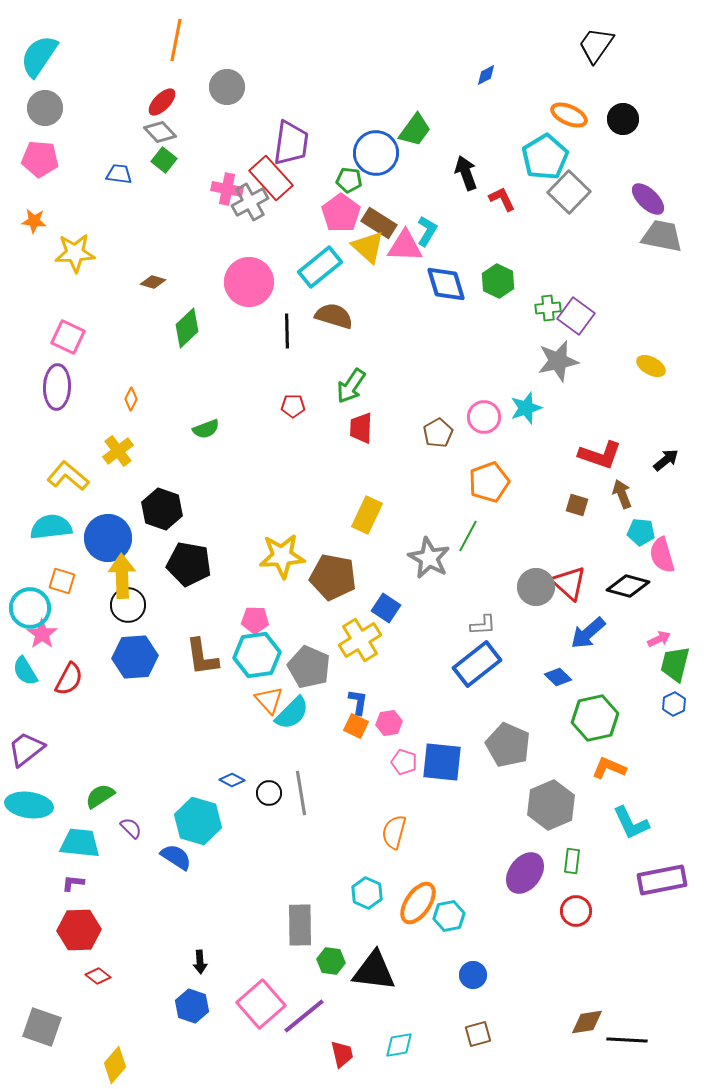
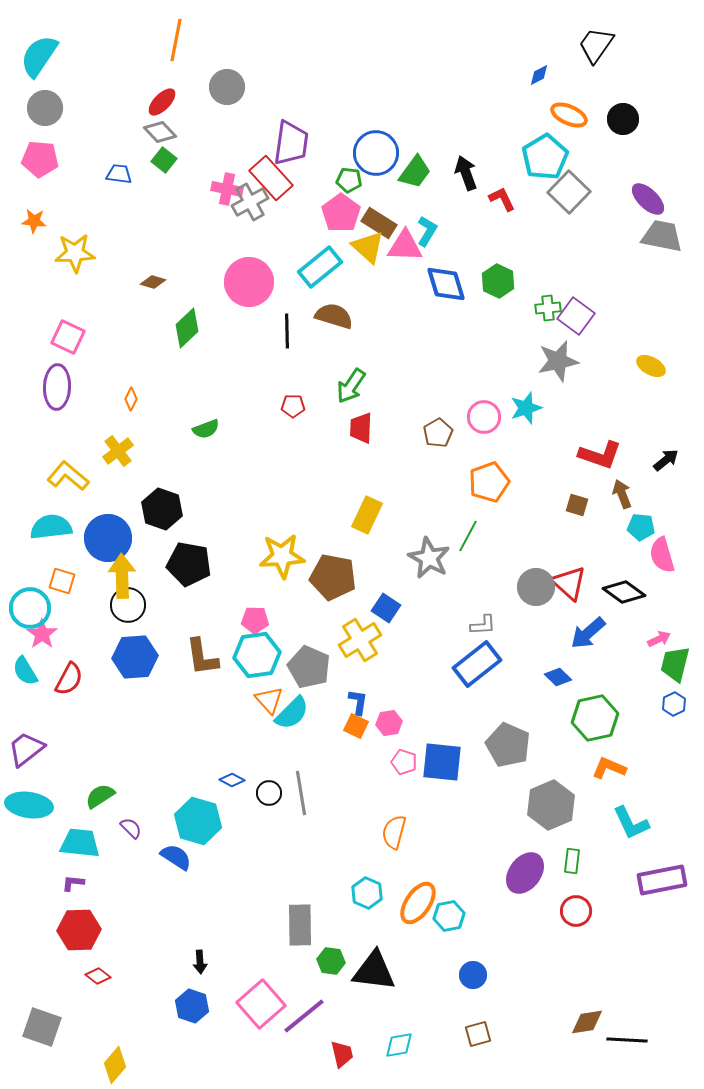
blue diamond at (486, 75): moved 53 px right
green trapezoid at (415, 130): moved 42 px down
cyan pentagon at (641, 532): moved 5 px up
black diamond at (628, 586): moved 4 px left, 6 px down; rotated 21 degrees clockwise
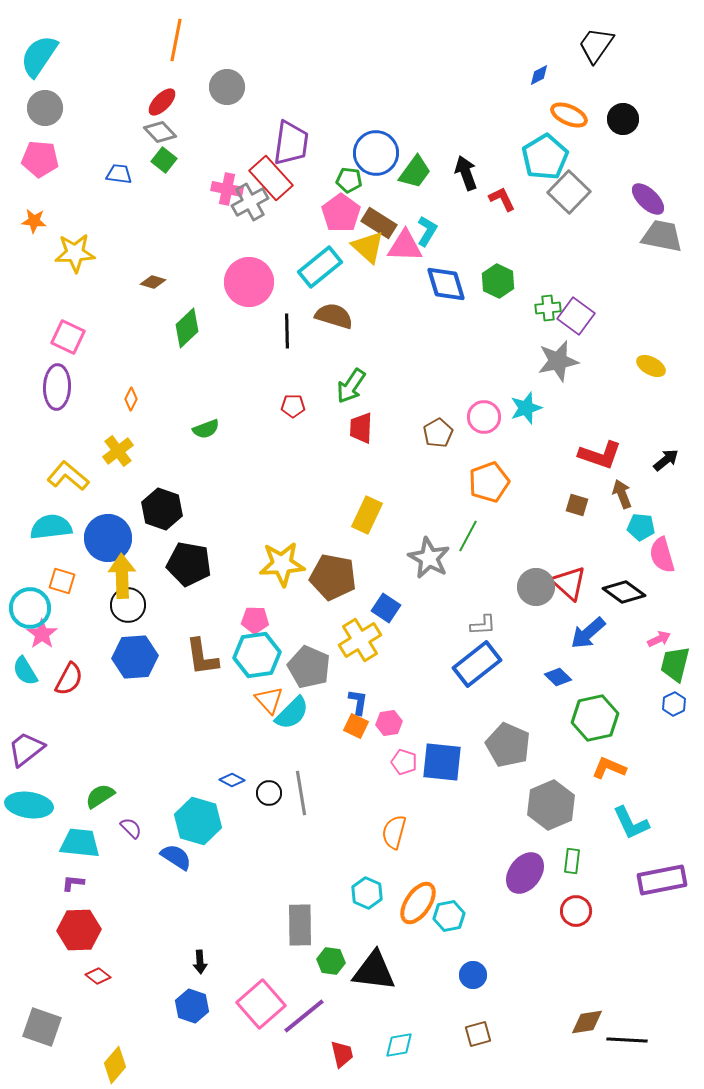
yellow star at (282, 556): moved 8 px down
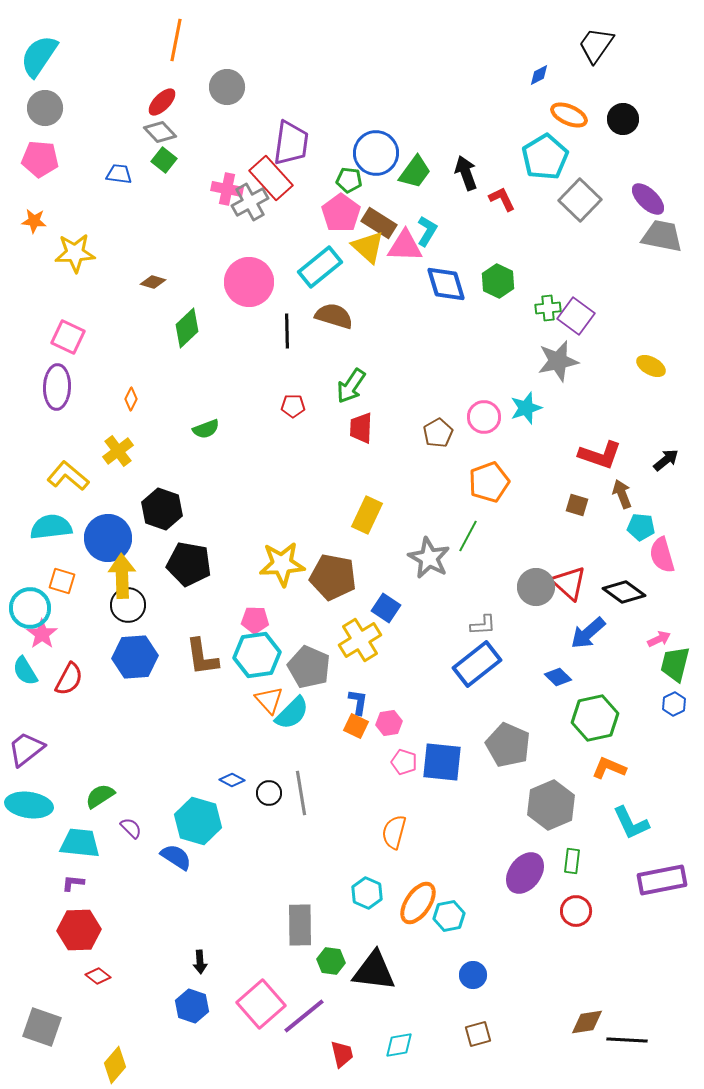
gray square at (569, 192): moved 11 px right, 8 px down
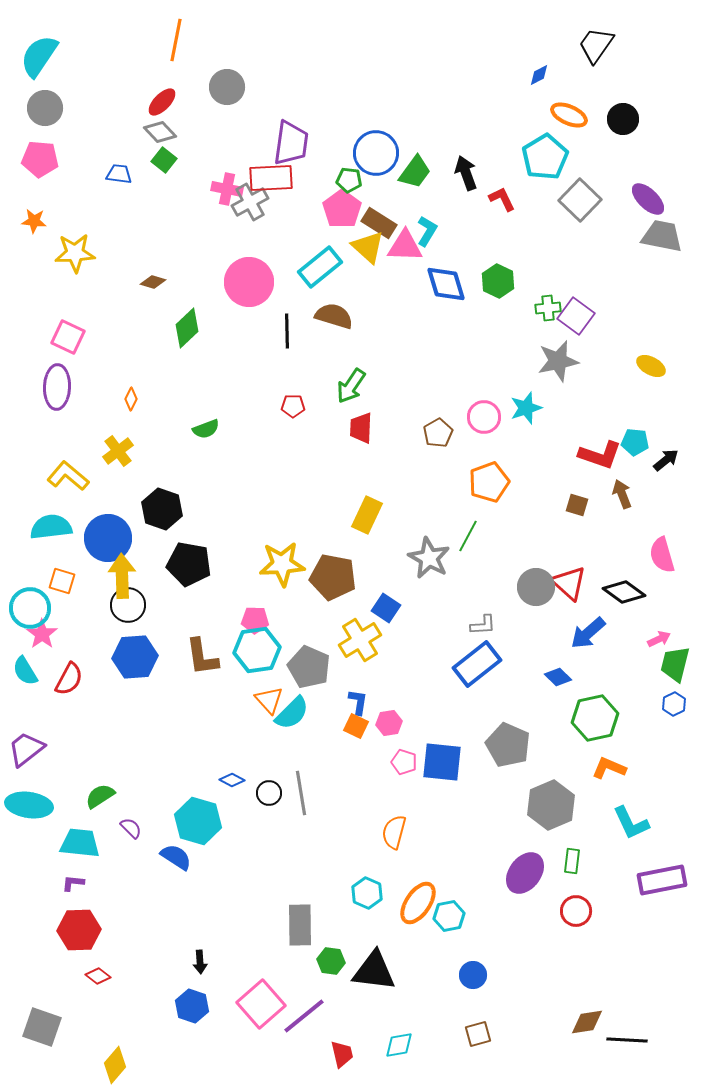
red rectangle at (271, 178): rotated 51 degrees counterclockwise
pink pentagon at (341, 213): moved 1 px right, 4 px up
cyan pentagon at (641, 527): moved 6 px left, 85 px up
cyan hexagon at (257, 655): moved 5 px up
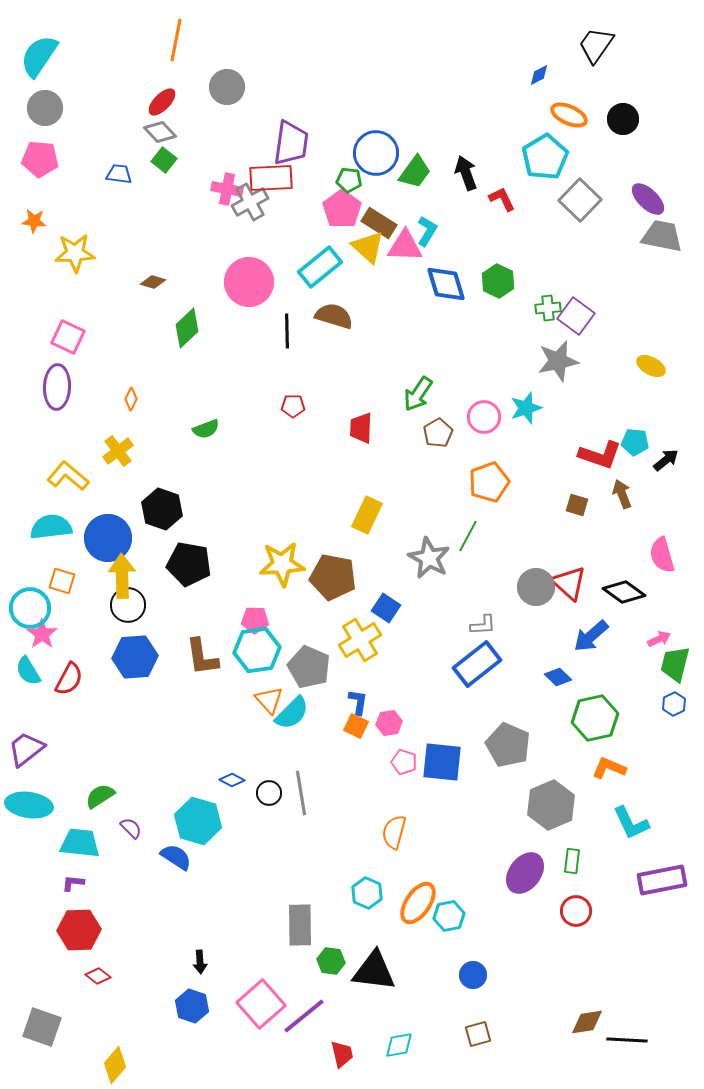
green arrow at (351, 386): moved 67 px right, 8 px down
blue arrow at (588, 633): moved 3 px right, 3 px down
cyan semicircle at (25, 671): moved 3 px right
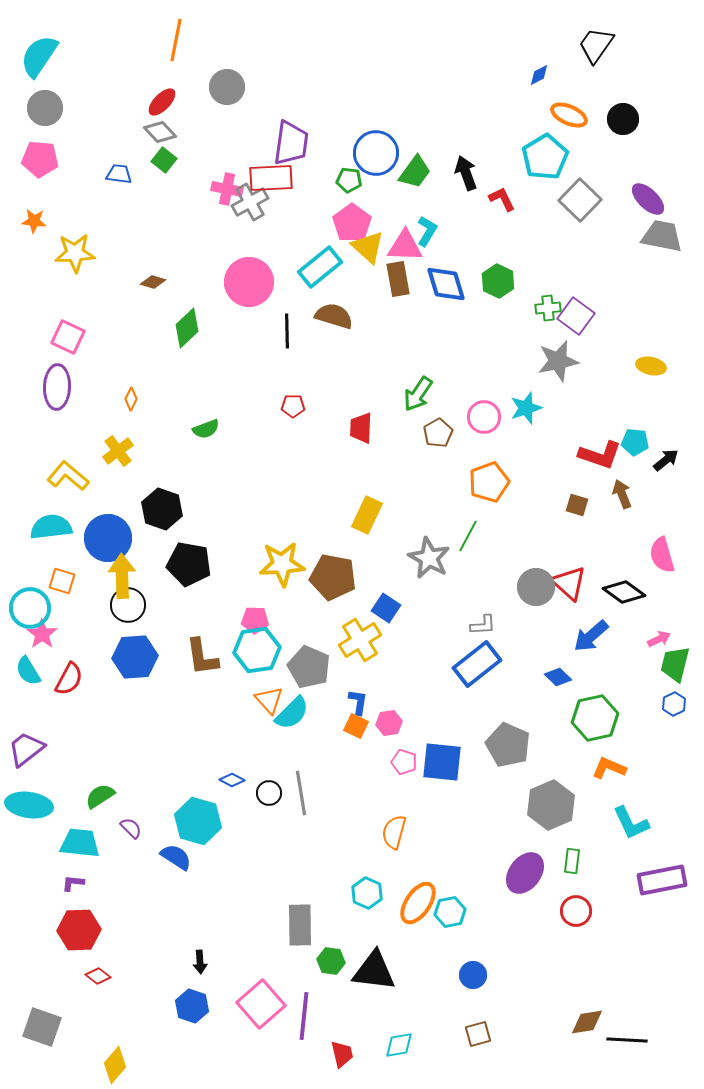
pink pentagon at (342, 209): moved 10 px right, 14 px down
brown rectangle at (379, 223): moved 19 px right, 56 px down; rotated 48 degrees clockwise
yellow ellipse at (651, 366): rotated 16 degrees counterclockwise
cyan hexagon at (449, 916): moved 1 px right, 4 px up
purple line at (304, 1016): rotated 45 degrees counterclockwise
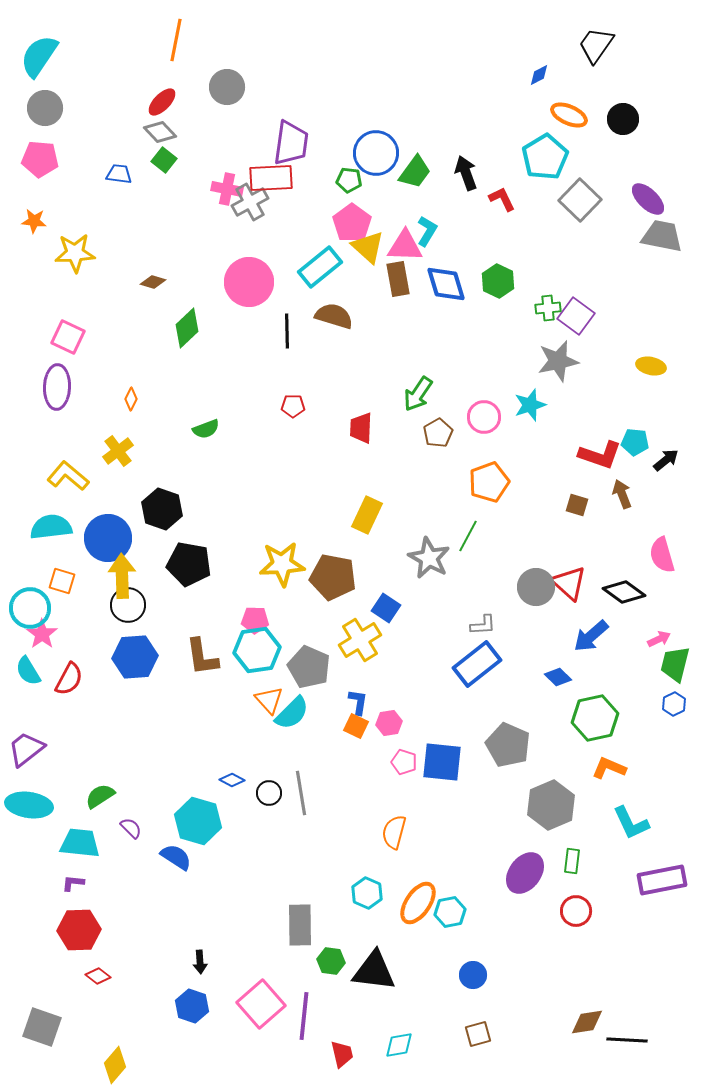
cyan star at (526, 408): moved 4 px right, 3 px up
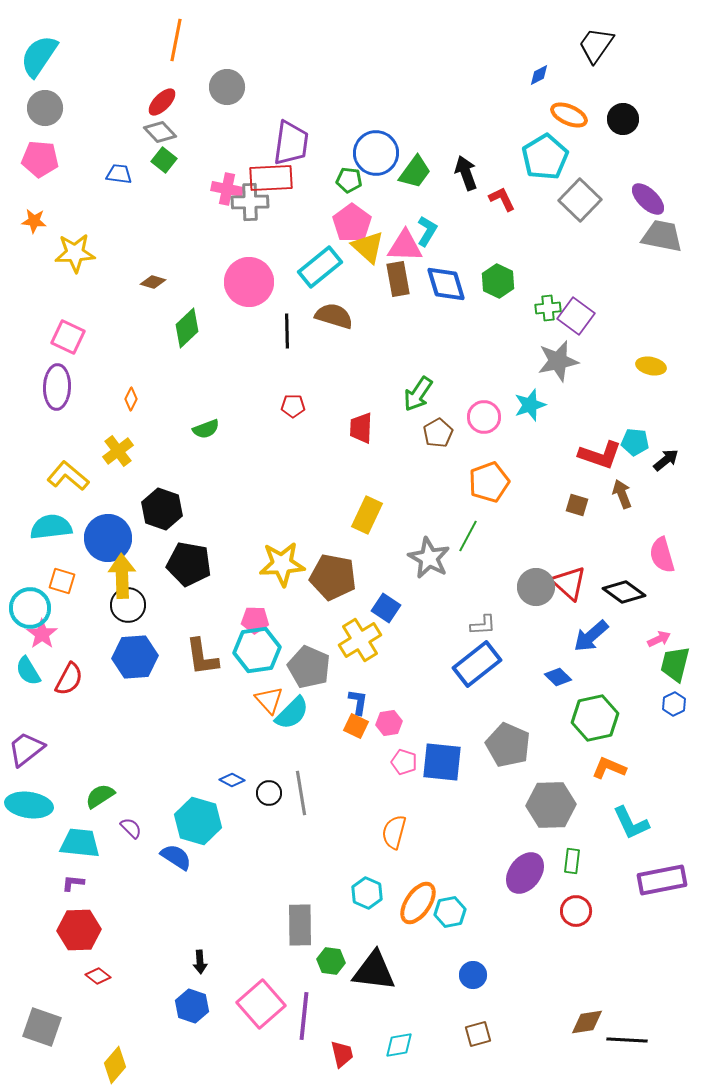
gray cross at (250, 202): rotated 27 degrees clockwise
gray hexagon at (551, 805): rotated 21 degrees clockwise
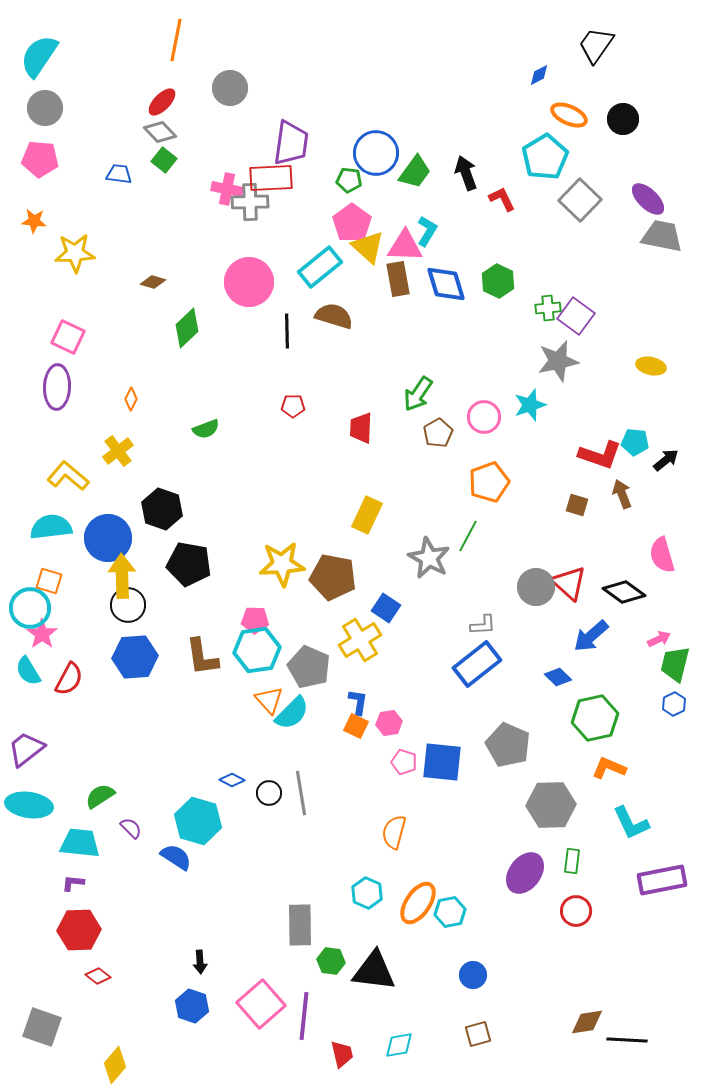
gray circle at (227, 87): moved 3 px right, 1 px down
orange square at (62, 581): moved 13 px left
